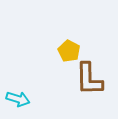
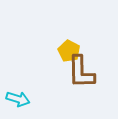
brown L-shape: moved 8 px left, 7 px up
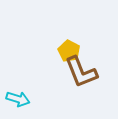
brown L-shape: rotated 21 degrees counterclockwise
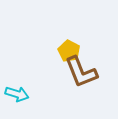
cyan arrow: moved 1 px left, 5 px up
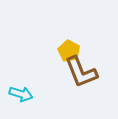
cyan arrow: moved 4 px right
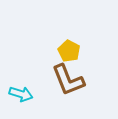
brown L-shape: moved 13 px left, 8 px down
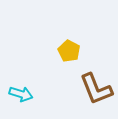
brown L-shape: moved 28 px right, 9 px down
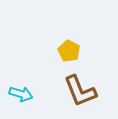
brown L-shape: moved 16 px left, 2 px down
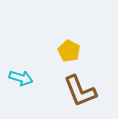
cyan arrow: moved 16 px up
